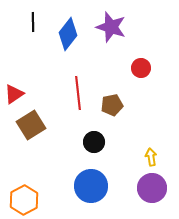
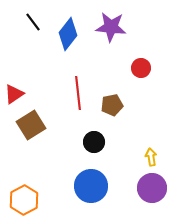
black line: rotated 36 degrees counterclockwise
purple star: rotated 12 degrees counterclockwise
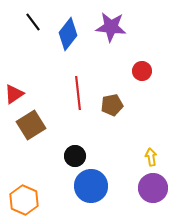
red circle: moved 1 px right, 3 px down
black circle: moved 19 px left, 14 px down
purple circle: moved 1 px right
orange hexagon: rotated 8 degrees counterclockwise
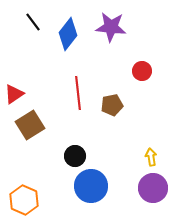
brown square: moved 1 px left
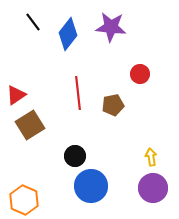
red circle: moved 2 px left, 3 px down
red triangle: moved 2 px right, 1 px down
brown pentagon: moved 1 px right
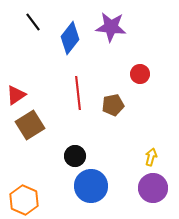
blue diamond: moved 2 px right, 4 px down
yellow arrow: rotated 24 degrees clockwise
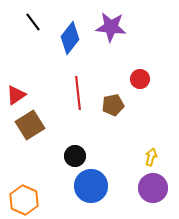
red circle: moved 5 px down
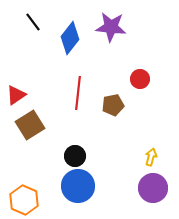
red line: rotated 12 degrees clockwise
blue circle: moved 13 px left
